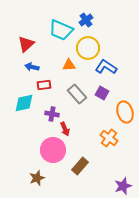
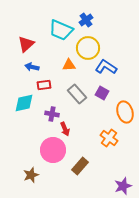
brown star: moved 6 px left, 3 px up
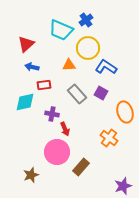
purple square: moved 1 px left
cyan diamond: moved 1 px right, 1 px up
pink circle: moved 4 px right, 2 px down
brown rectangle: moved 1 px right, 1 px down
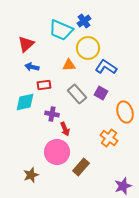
blue cross: moved 2 px left, 1 px down
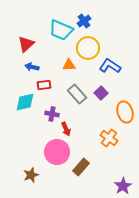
blue L-shape: moved 4 px right, 1 px up
purple square: rotated 16 degrees clockwise
red arrow: moved 1 px right
purple star: rotated 12 degrees counterclockwise
